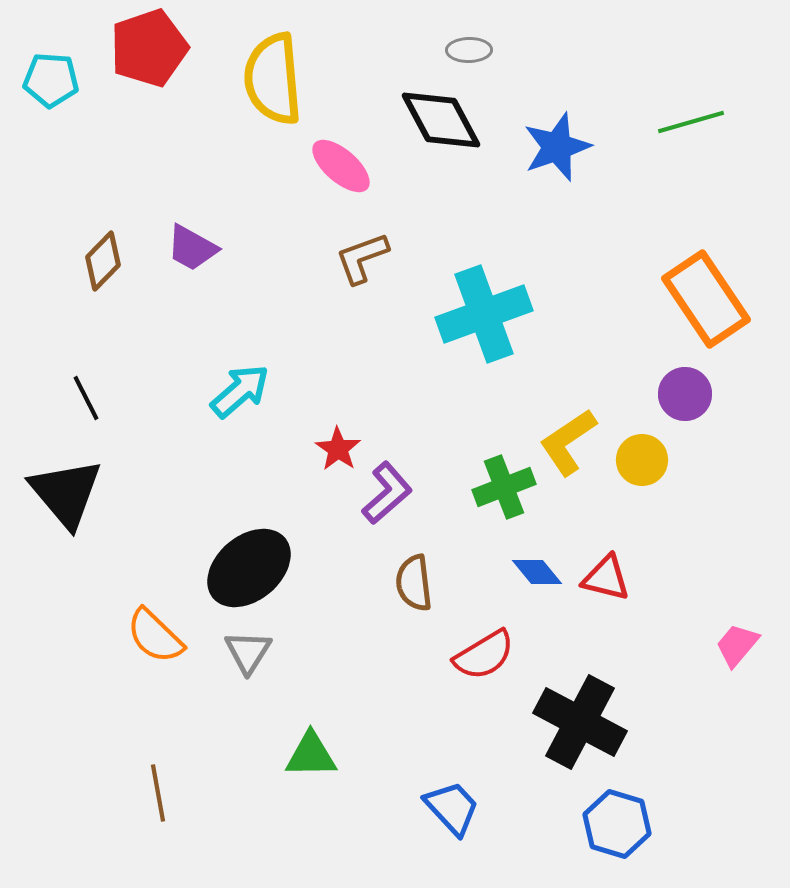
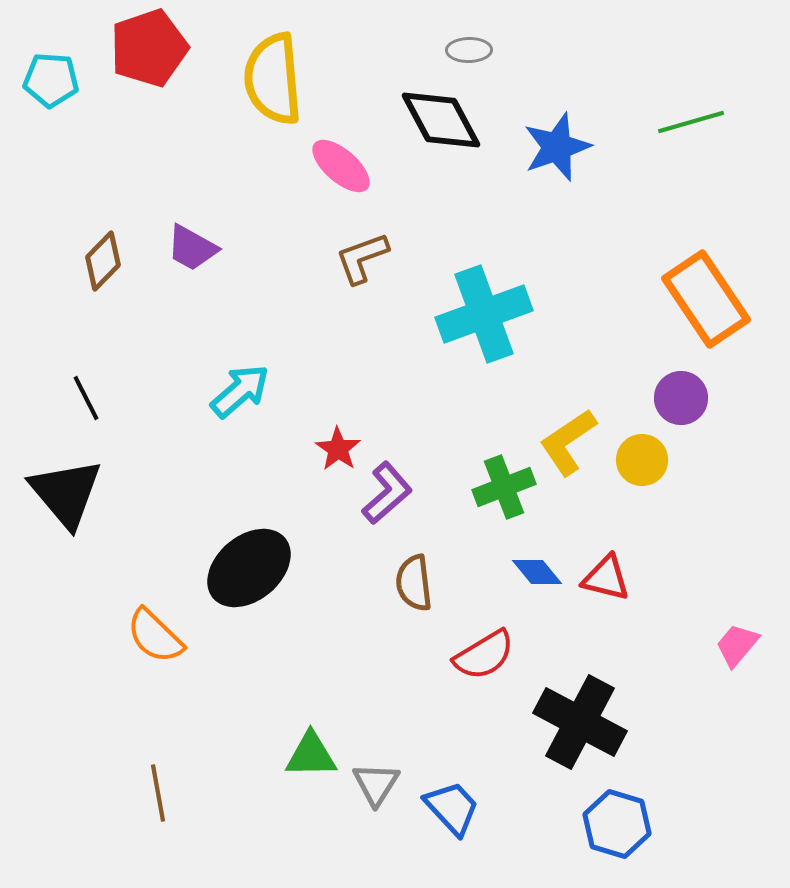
purple circle: moved 4 px left, 4 px down
gray triangle: moved 128 px right, 132 px down
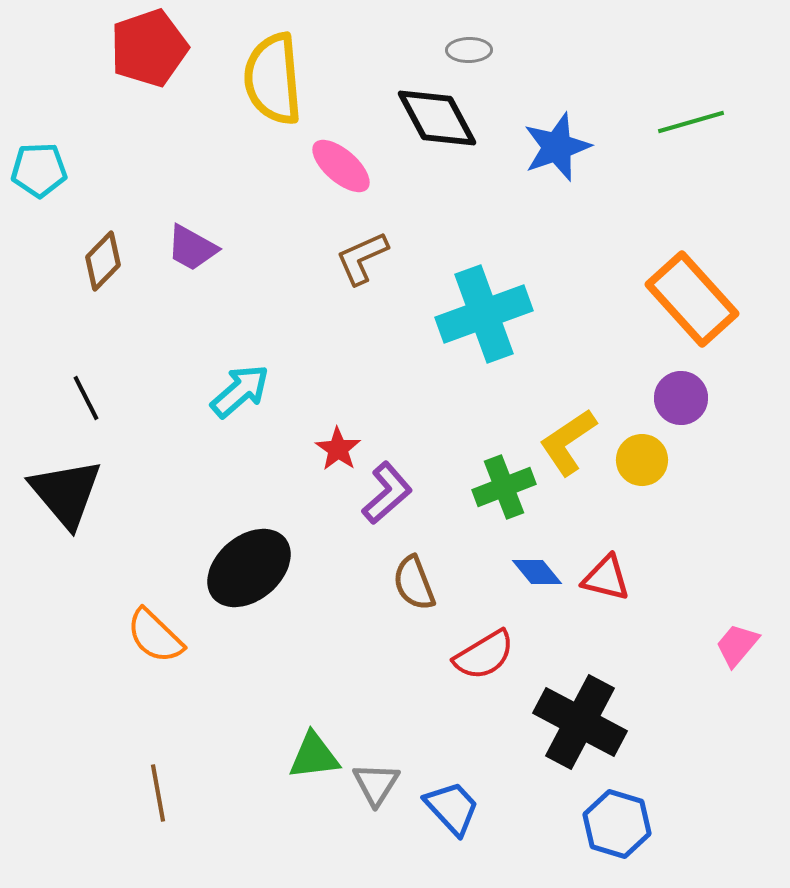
cyan pentagon: moved 12 px left, 90 px down; rotated 6 degrees counterclockwise
black diamond: moved 4 px left, 2 px up
brown L-shape: rotated 4 degrees counterclockwise
orange rectangle: moved 14 px left; rotated 8 degrees counterclockwise
brown semicircle: rotated 14 degrees counterclockwise
green triangle: moved 3 px right, 1 px down; rotated 6 degrees counterclockwise
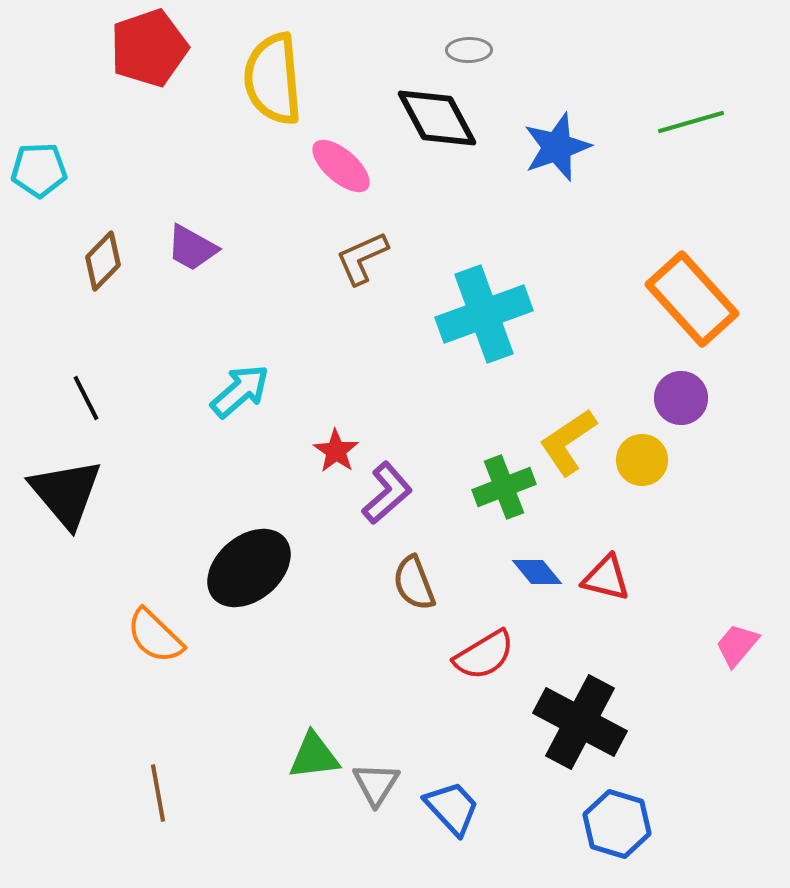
red star: moved 2 px left, 2 px down
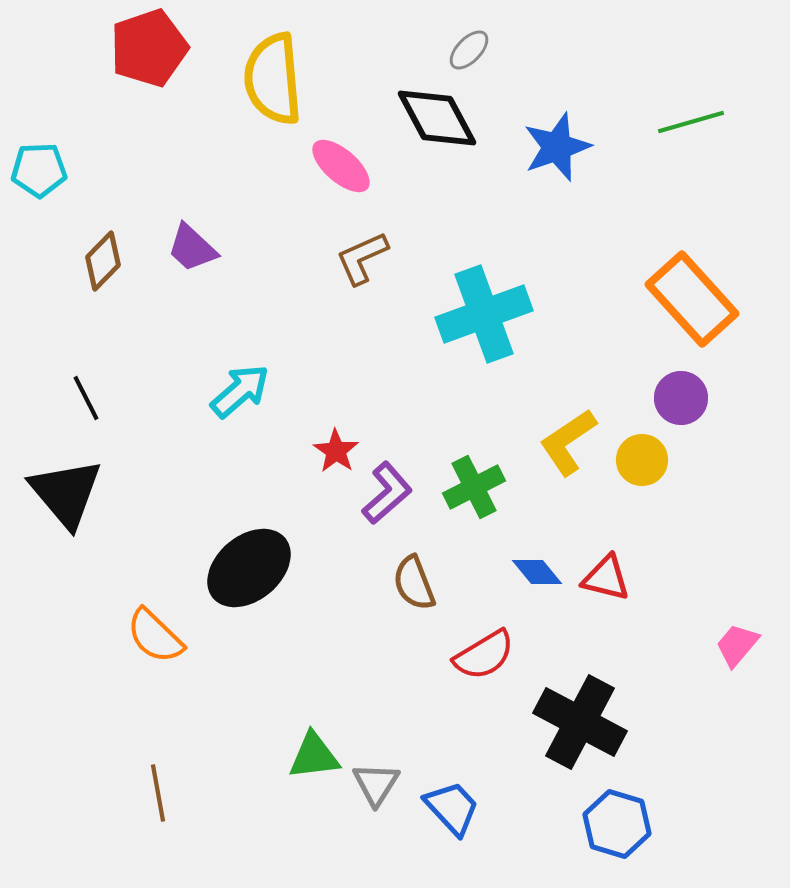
gray ellipse: rotated 45 degrees counterclockwise
purple trapezoid: rotated 14 degrees clockwise
green cross: moved 30 px left; rotated 6 degrees counterclockwise
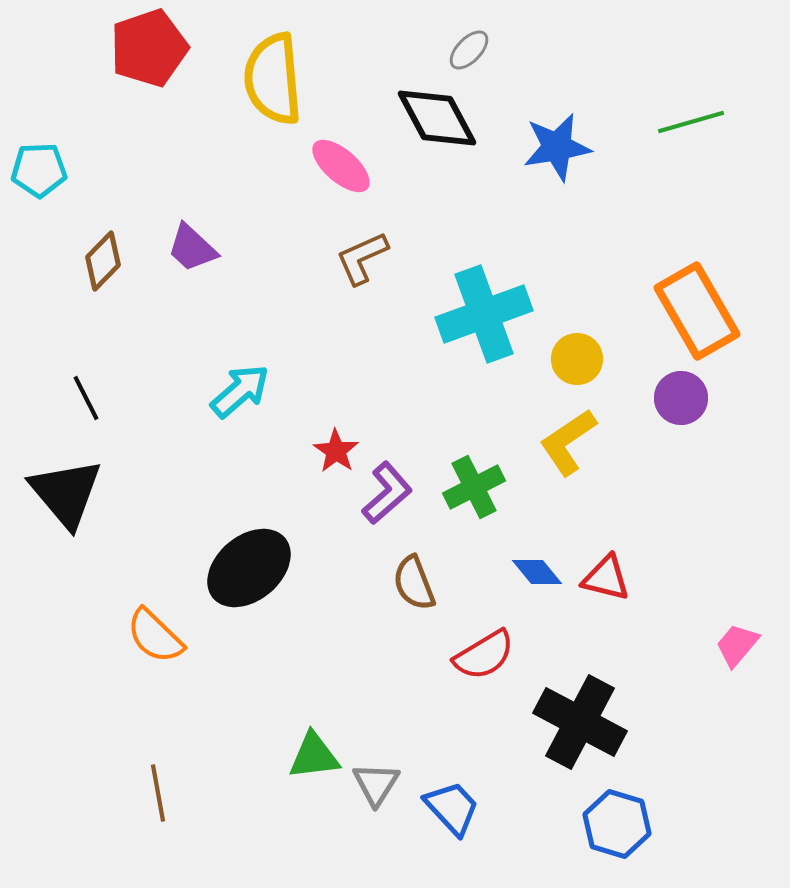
blue star: rotated 10 degrees clockwise
orange rectangle: moved 5 px right, 12 px down; rotated 12 degrees clockwise
yellow circle: moved 65 px left, 101 px up
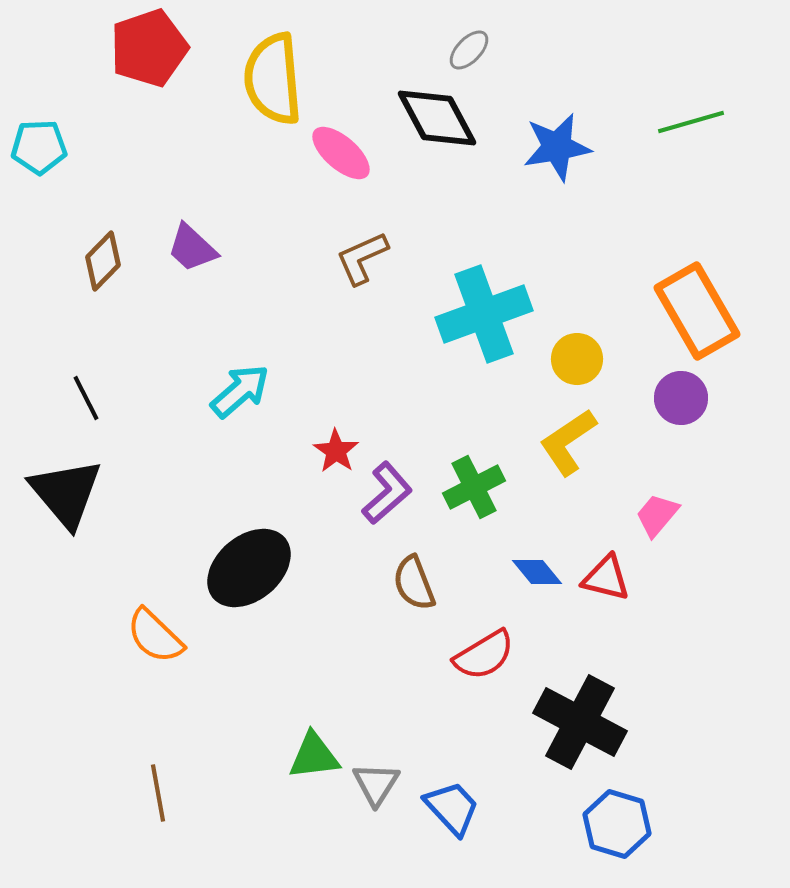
pink ellipse: moved 13 px up
cyan pentagon: moved 23 px up
pink trapezoid: moved 80 px left, 130 px up
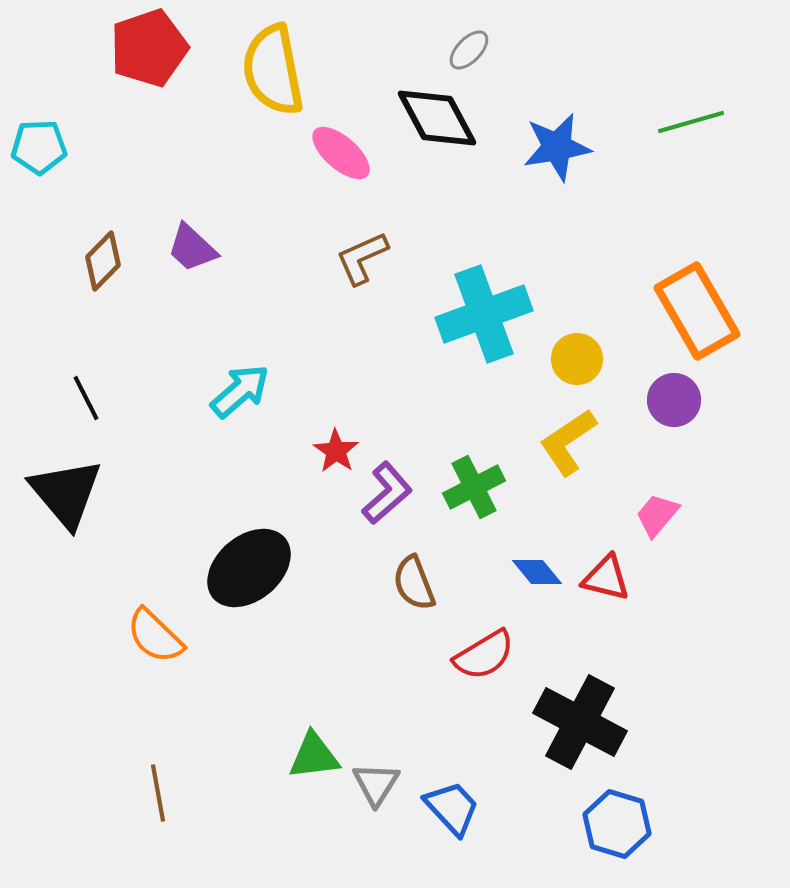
yellow semicircle: moved 9 px up; rotated 6 degrees counterclockwise
purple circle: moved 7 px left, 2 px down
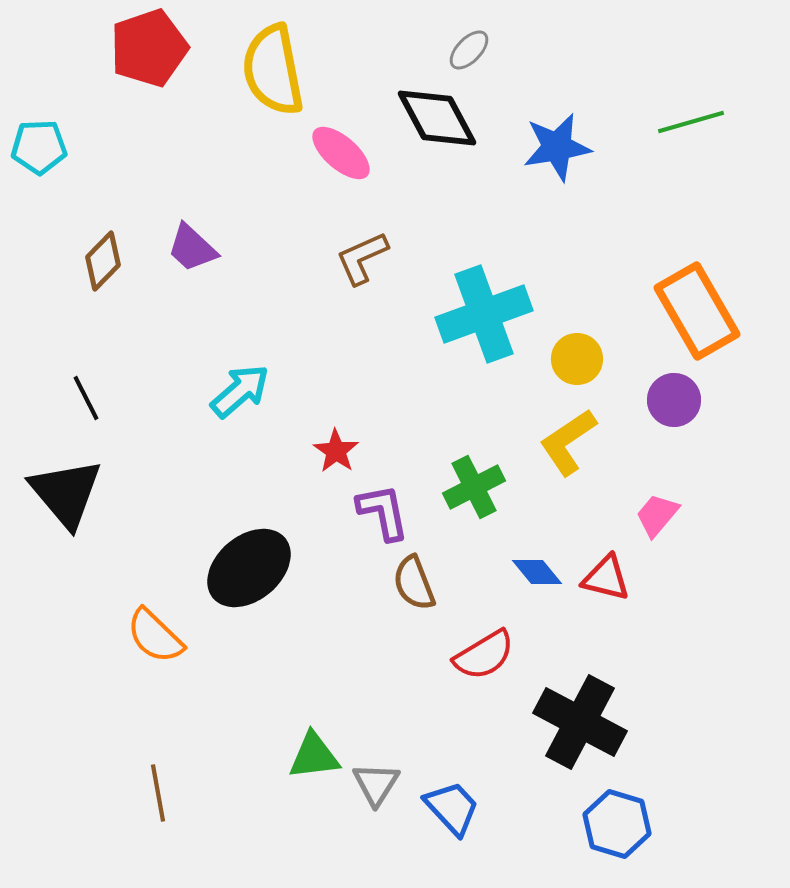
purple L-shape: moved 4 px left, 19 px down; rotated 60 degrees counterclockwise
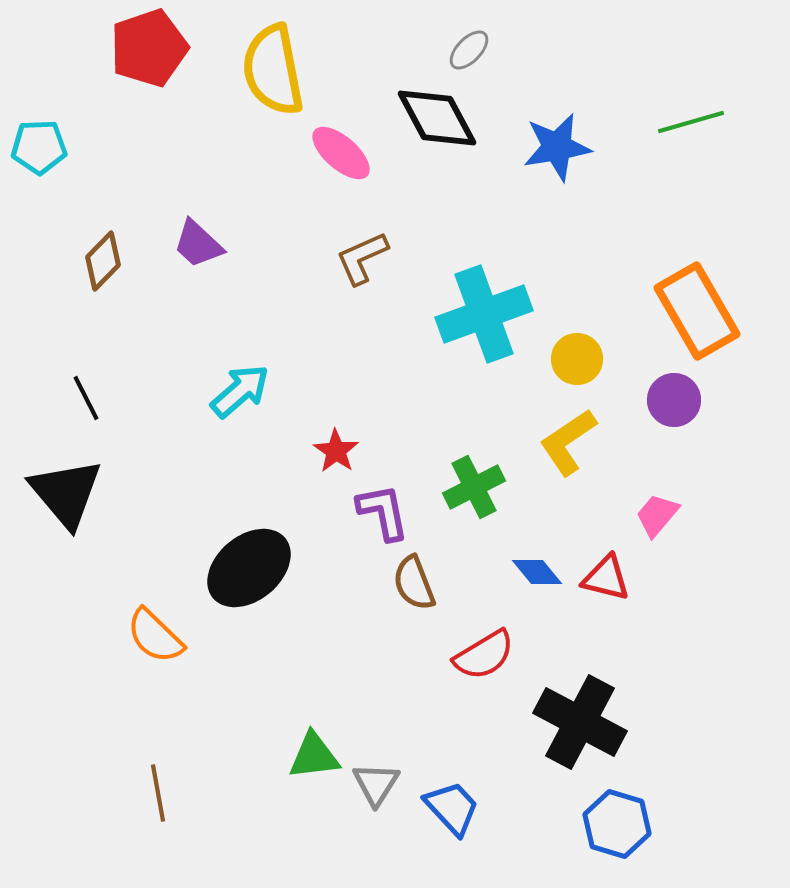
purple trapezoid: moved 6 px right, 4 px up
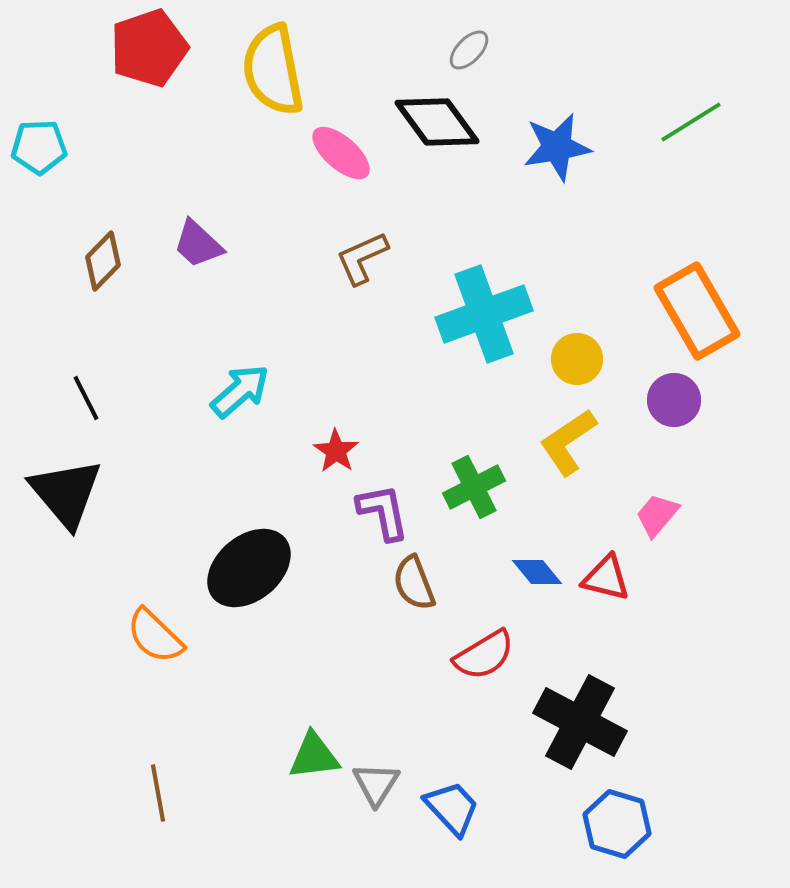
black diamond: moved 4 px down; rotated 8 degrees counterclockwise
green line: rotated 16 degrees counterclockwise
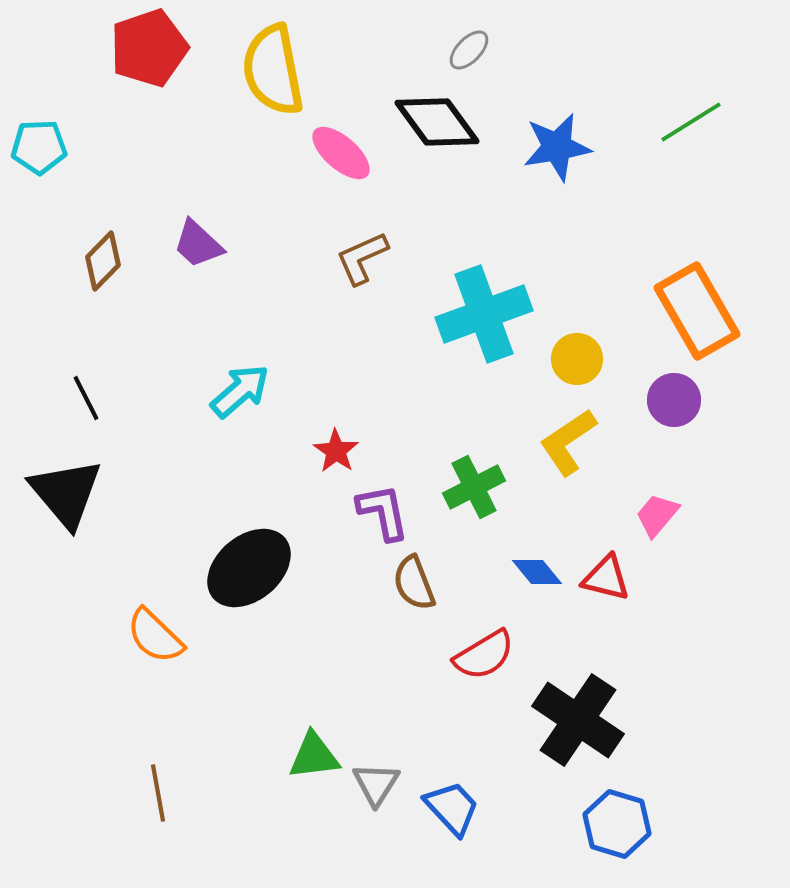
black cross: moved 2 px left, 2 px up; rotated 6 degrees clockwise
